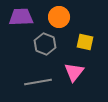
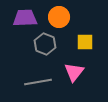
purple trapezoid: moved 4 px right, 1 px down
yellow square: rotated 12 degrees counterclockwise
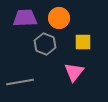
orange circle: moved 1 px down
yellow square: moved 2 px left
gray line: moved 18 px left
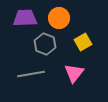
yellow square: rotated 30 degrees counterclockwise
pink triangle: moved 1 px down
gray line: moved 11 px right, 8 px up
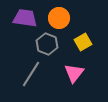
purple trapezoid: rotated 10 degrees clockwise
gray hexagon: moved 2 px right
gray line: rotated 48 degrees counterclockwise
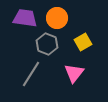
orange circle: moved 2 px left
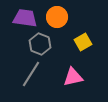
orange circle: moved 1 px up
gray hexagon: moved 7 px left
pink triangle: moved 1 px left, 4 px down; rotated 40 degrees clockwise
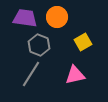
gray hexagon: moved 1 px left, 1 px down
pink triangle: moved 2 px right, 2 px up
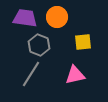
yellow square: rotated 24 degrees clockwise
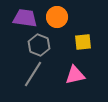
gray line: moved 2 px right
